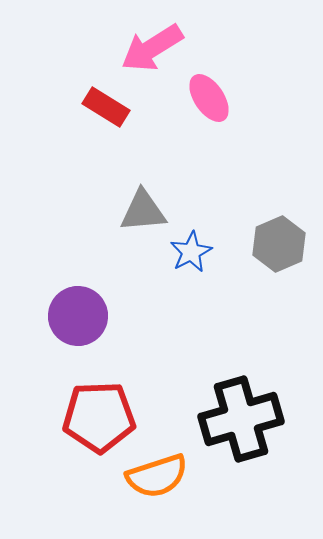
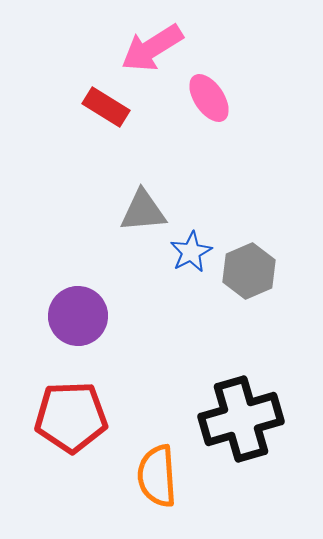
gray hexagon: moved 30 px left, 27 px down
red pentagon: moved 28 px left
orange semicircle: rotated 104 degrees clockwise
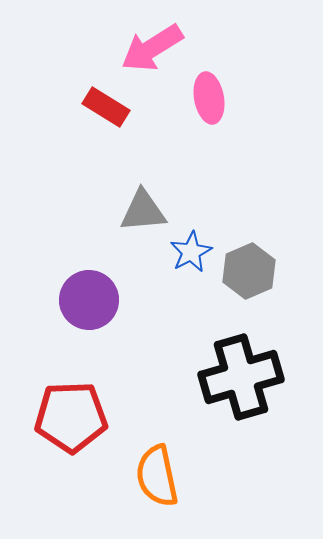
pink ellipse: rotated 24 degrees clockwise
purple circle: moved 11 px right, 16 px up
black cross: moved 42 px up
orange semicircle: rotated 8 degrees counterclockwise
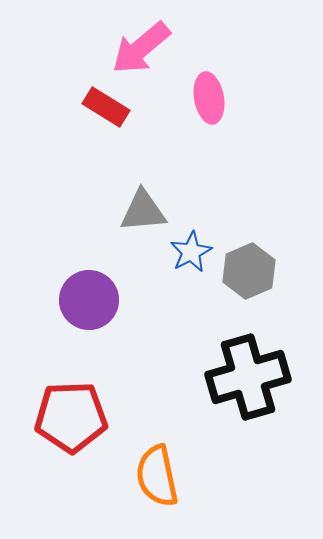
pink arrow: moved 11 px left; rotated 8 degrees counterclockwise
black cross: moved 7 px right
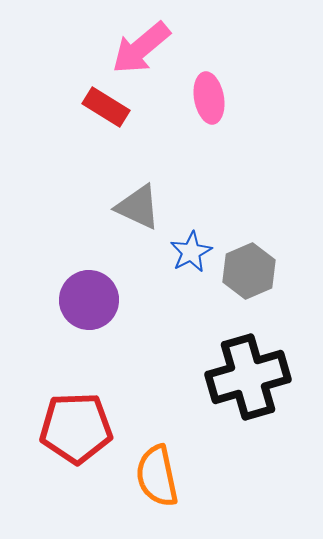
gray triangle: moved 5 px left, 4 px up; rotated 30 degrees clockwise
red pentagon: moved 5 px right, 11 px down
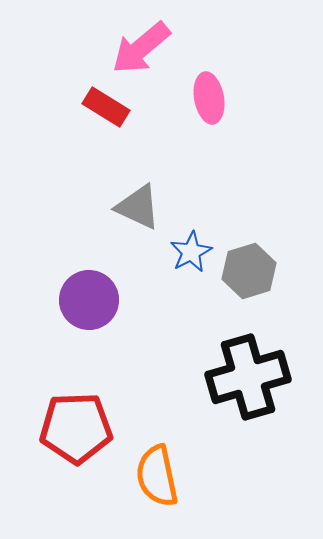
gray hexagon: rotated 6 degrees clockwise
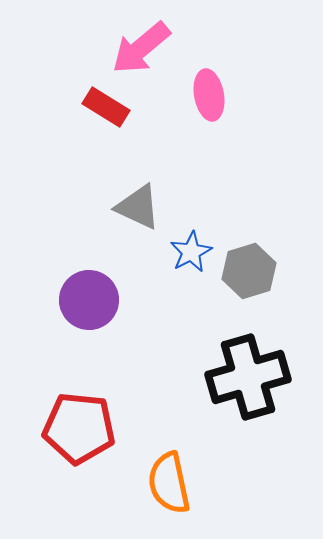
pink ellipse: moved 3 px up
red pentagon: moved 3 px right; rotated 8 degrees clockwise
orange semicircle: moved 12 px right, 7 px down
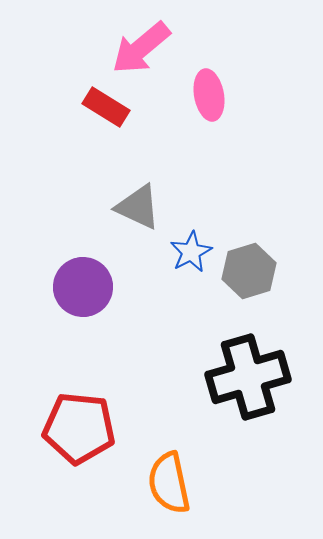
purple circle: moved 6 px left, 13 px up
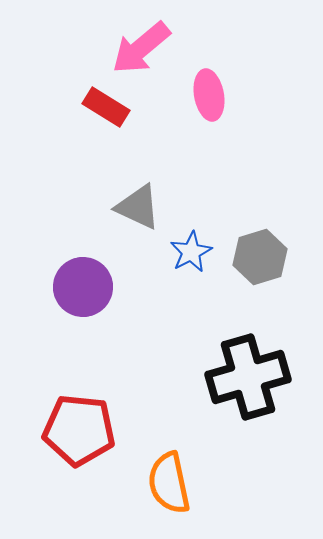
gray hexagon: moved 11 px right, 14 px up
red pentagon: moved 2 px down
